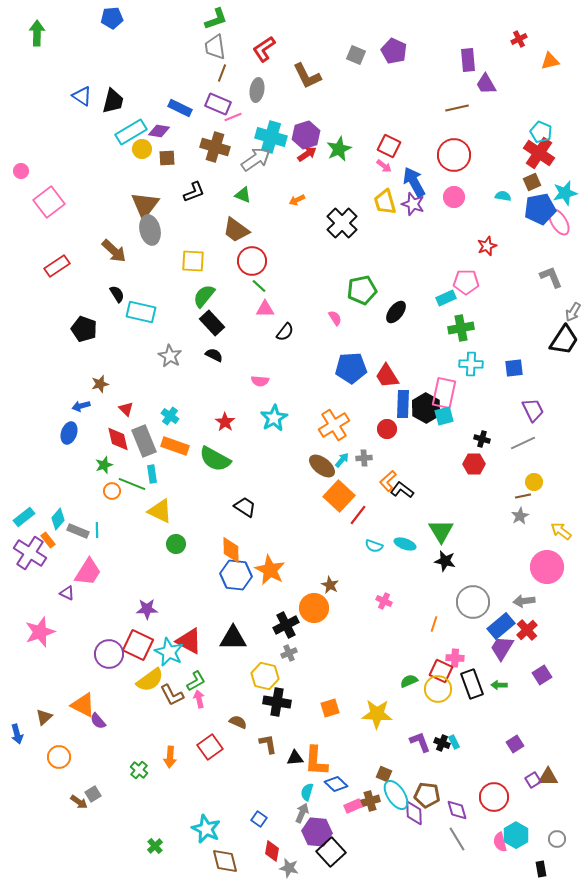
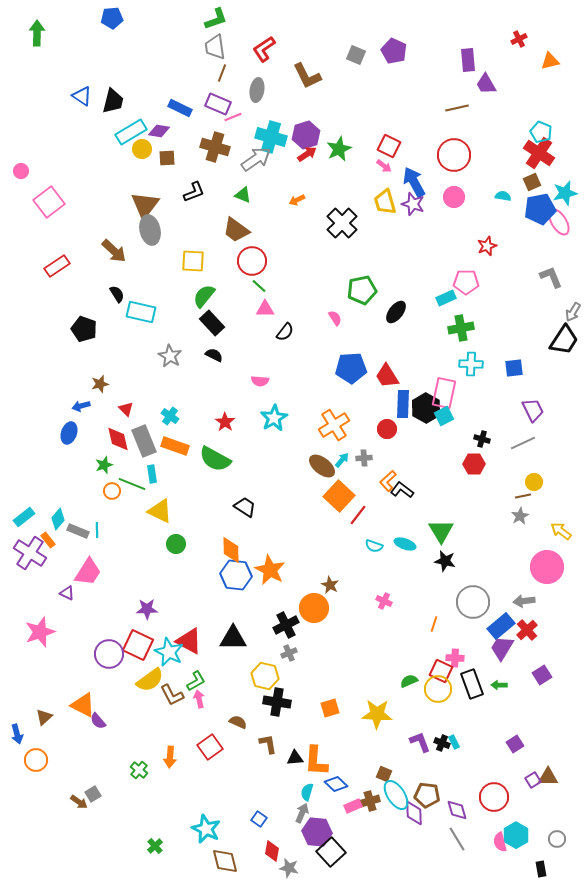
cyan square at (444, 416): rotated 12 degrees counterclockwise
orange circle at (59, 757): moved 23 px left, 3 px down
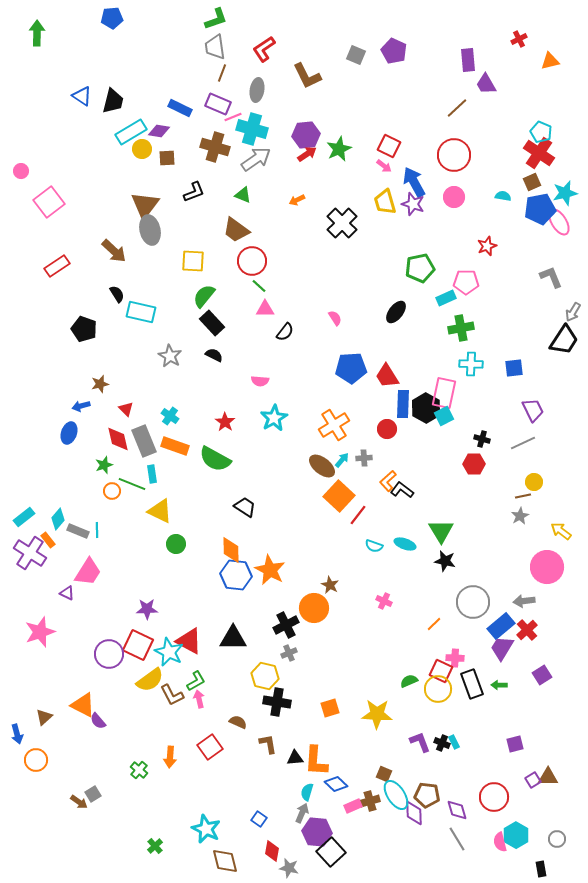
brown line at (457, 108): rotated 30 degrees counterclockwise
purple hexagon at (306, 135): rotated 12 degrees clockwise
cyan cross at (271, 137): moved 19 px left, 8 px up
green pentagon at (362, 290): moved 58 px right, 22 px up
orange line at (434, 624): rotated 28 degrees clockwise
purple square at (515, 744): rotated 18 degrees clockwise
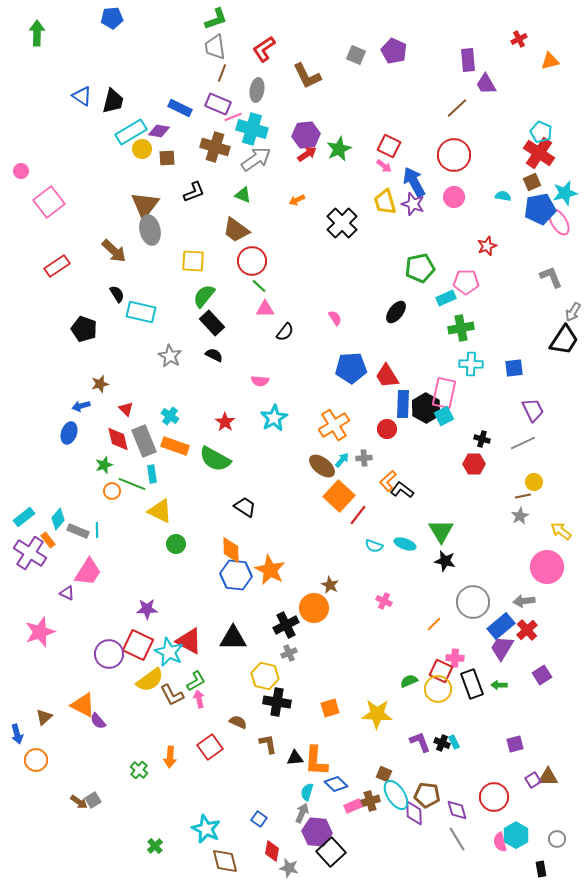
gray square at (93, 794): moved 6 px down
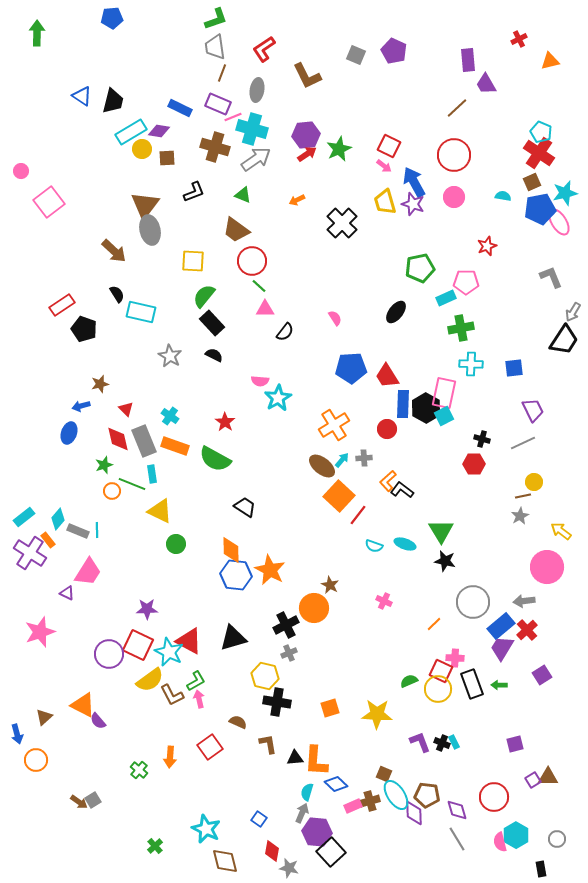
red rectangle at (57, 266): moved 5 px right, 39 px down
cyan star at (274, 418): moved 4 px right, 20 px up
black triangle at (233, 638): rotated 16 degrees counterclockwise
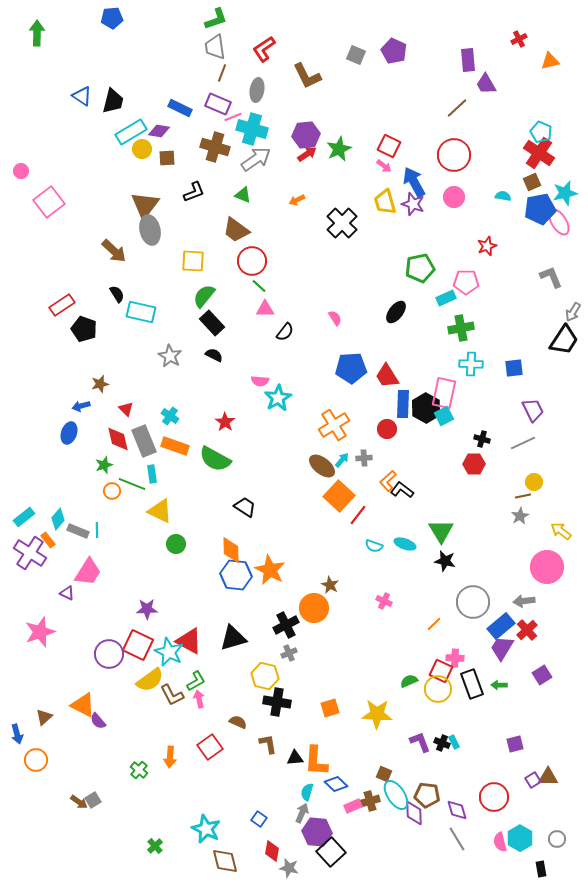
cyan hexagon at (516, 835): moved 4 px right, 3 px down
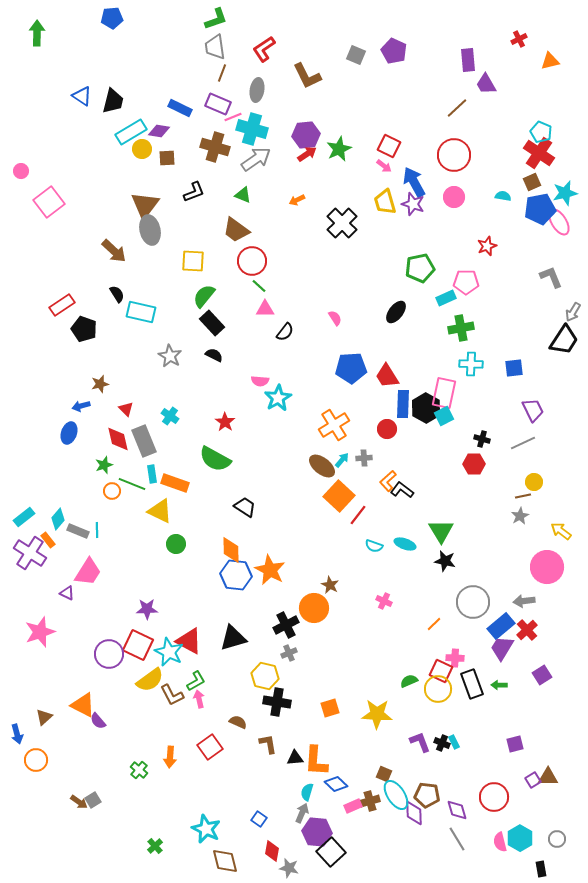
orange rectangle at (175, 446): moved 37 px down
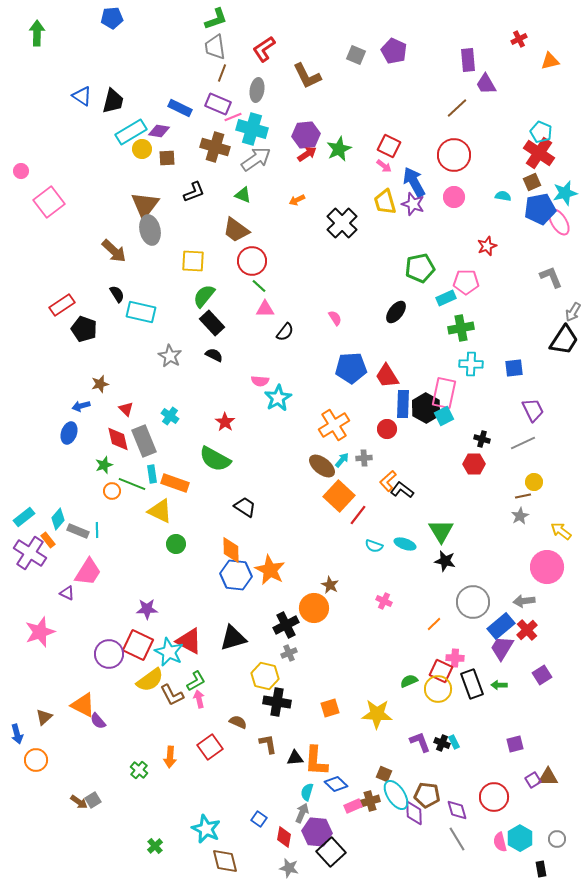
red diamond at (272, 851): moved 12 px right, 14 px up
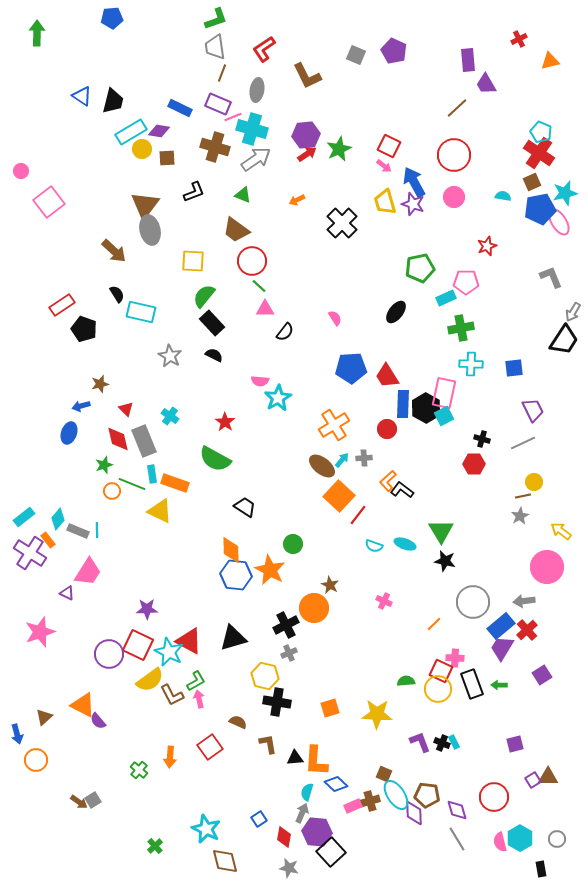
green circle at (176, 544): moved 117 px right
green semicircle at (409, 681): moved 3 px left; rotated 18 degrees clockwise
blue square at (259, 819): rotated 21 degrees clockwise
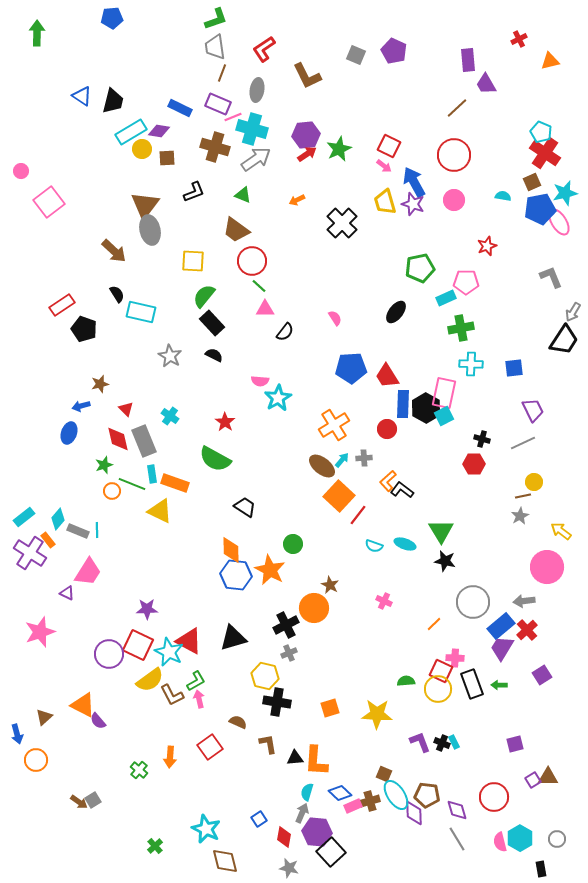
red cross at (539, 153): moved 6 px right
pink circle at (454, 197): moved 3 px down
blue diamond at (336, 784): moved 4 px right, 9 px down
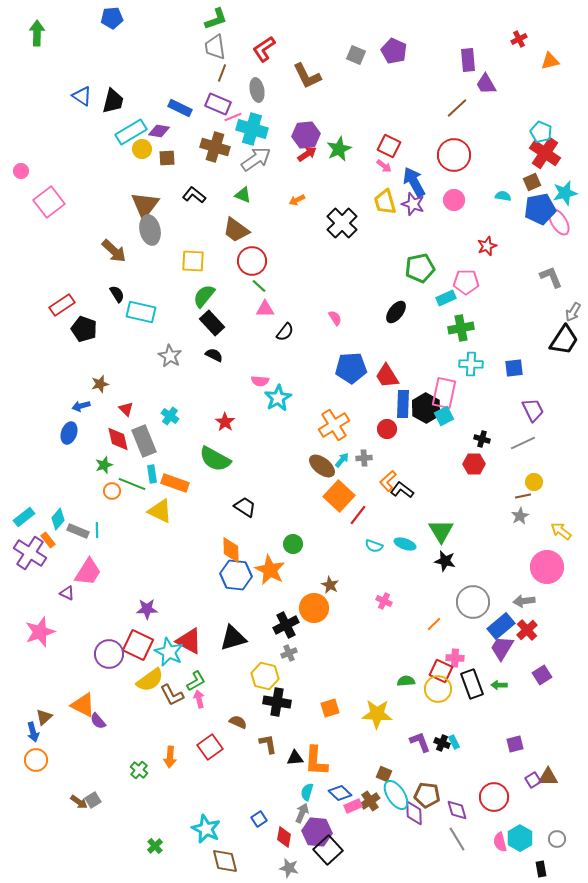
gray ellipse at (257, 90): rotated 20 degrees counterclockwise
black L-shape at (194, 192): moved 3 px down; rotated 120 degrees counterclockwise
blue arrow at (17, 734): moved 16 px right, 2 px up
brown cross at (370, 801): rotated 18 degrees counterclockwise
black square at (331, 852): moved 3 px left, 2 px up
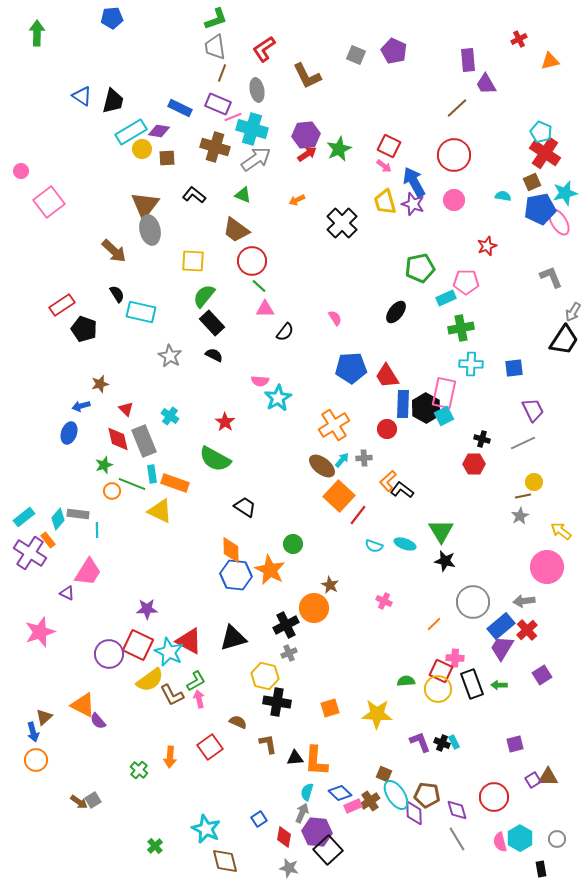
gray rectangle at (78, 531): moved 17 px up; rotated 15 degrees counterclockwise
